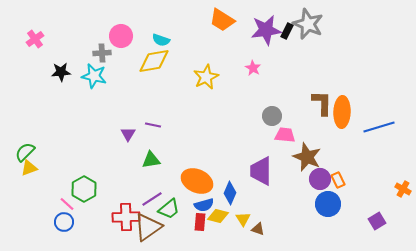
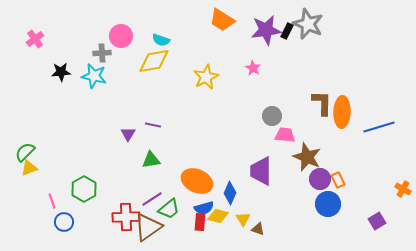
pink line at (67, 204): moved 15 px left, 3 px up; rotated 28 degrees clockwise
blue semicircle at (204, 205): moved 3 px down
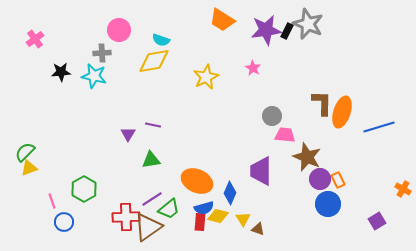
pink circle at (121, 36): moved 2 px left, 6 px up
orange ellipse at (342, 112): rotated 16 degrees clockwise
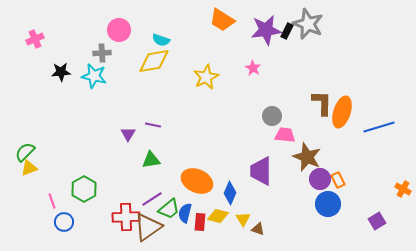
pink cross at (35, 39): rotated 12 degrees clockwise
blue semicircle at (204, 208): moved 19 px left, 5 px down; rotated 120 degrees clockwise
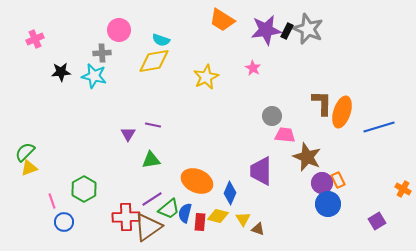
gray star at (308, 24): moved 5 px down
purple circle at (320, 179): moved 2 px right, 4 px down
